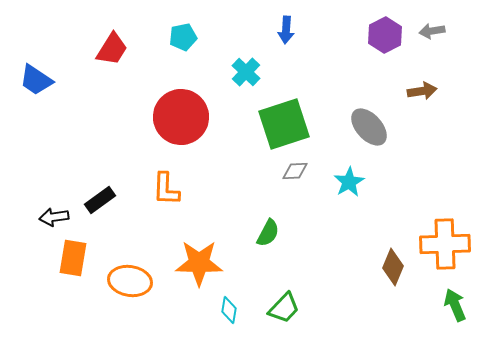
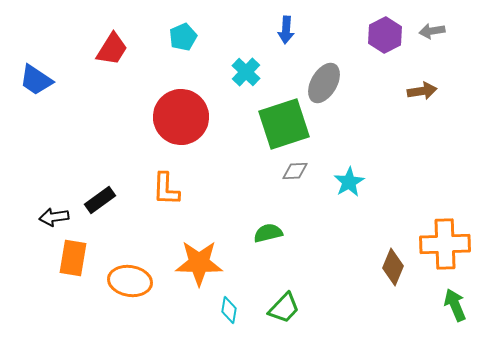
cyan pentagon: rotated 12 degrees counterclockwise
gray ellipse: moved 45 px left, 44 px up; rotated 72 degrees clockwise
green semicircle: rotated 132 degrees counterclockwise
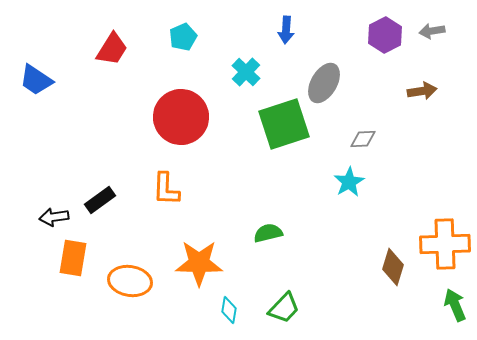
gray diamond: moved 68 px right, 32 px up
brown diamond: rotated 6 degrees counterclockwise
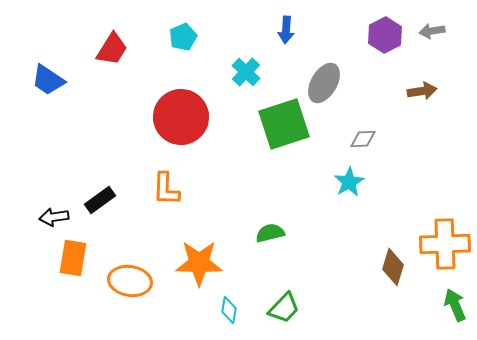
blue trapezoid: moved 12 px right
green semicircle: moved 2 px right
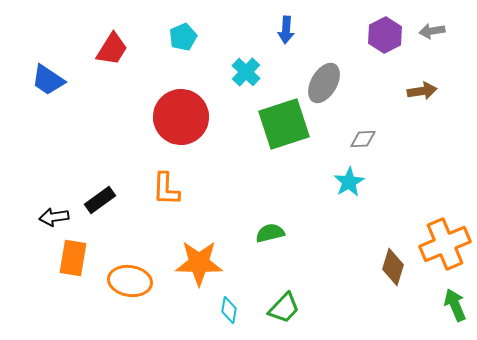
orange cross: rotated 21 degrees counterclockwise
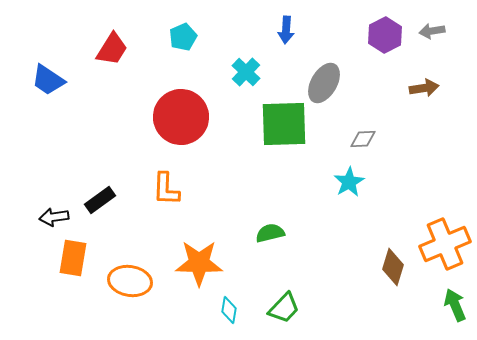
brown arrow: moved 2 px right, 3 px up
green square: rotated 16 degrees clockwise
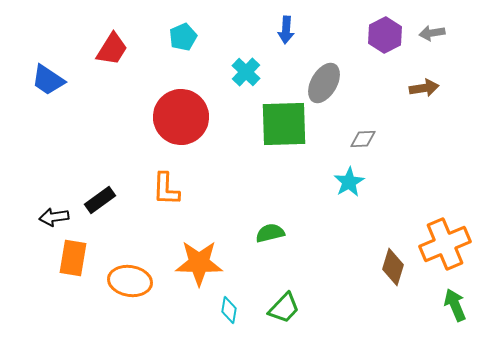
gray arrow: moved 2 px down
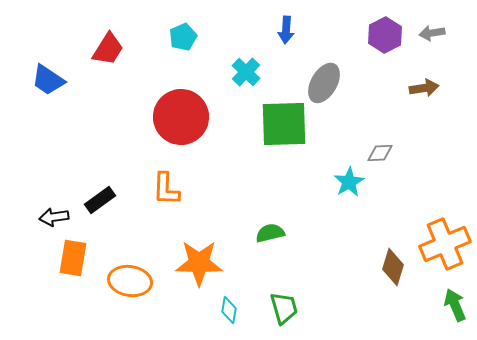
red trapezoid: moved 4 px left
gray diamond: moved 17 px right, 14 px down
green trapezoid: rotated 60 degrees counterclockwise
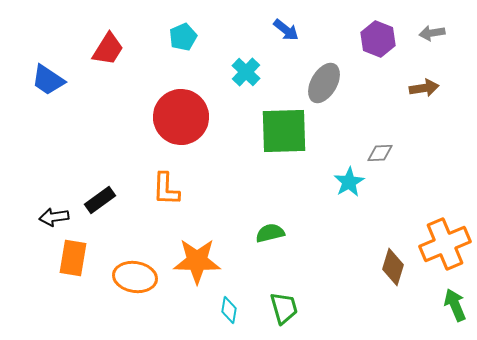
blue arrow: rotated 56 degrees counterclockwise
purple hexagon: moved 7 px left, 4 px down; rotated 12 degrees counterclockwise
green square: moved 7 px down
orange star: moved 2 px left, 2 px up
orange ellipse: moved 5 px right, 4 px up
